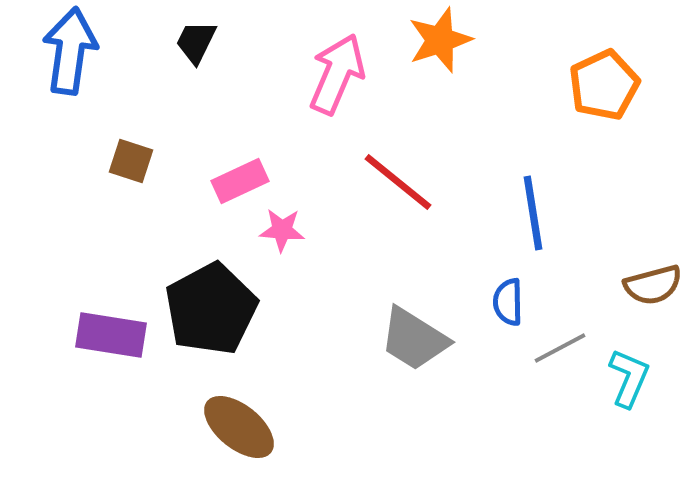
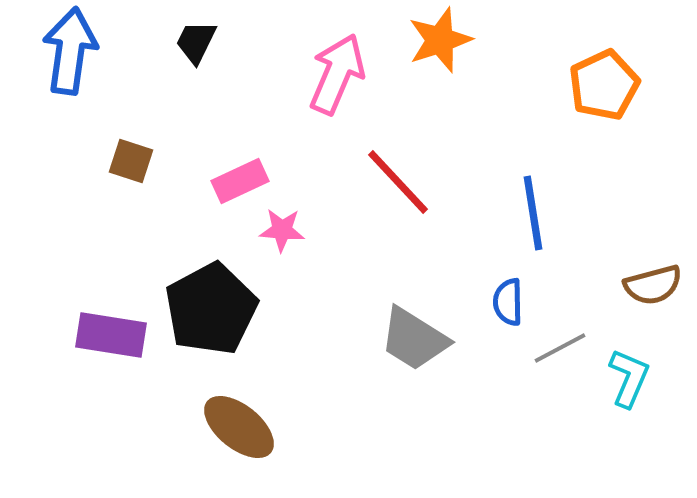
red line: rotated 8 degrees clockwise
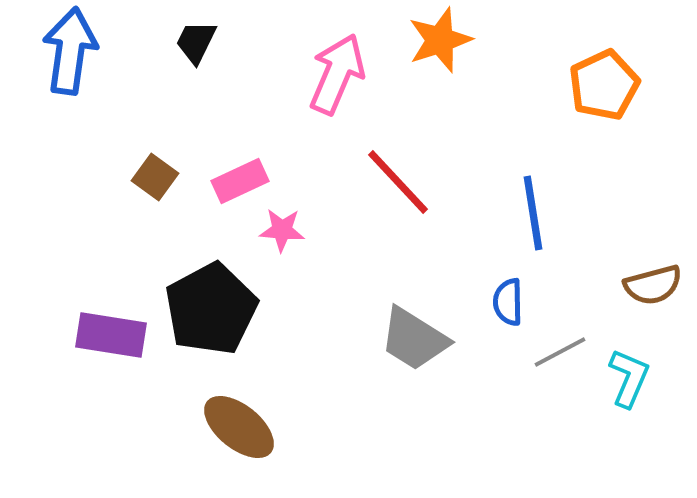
brown square: moved 24 px right, 16 px down; rotated 18 degrees clockwise
gray line: moved 4 px down
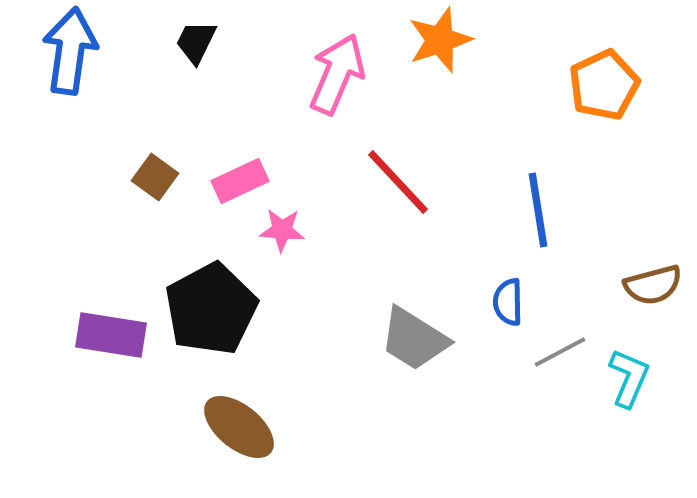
blue line: moved 5 px right, 3 px up
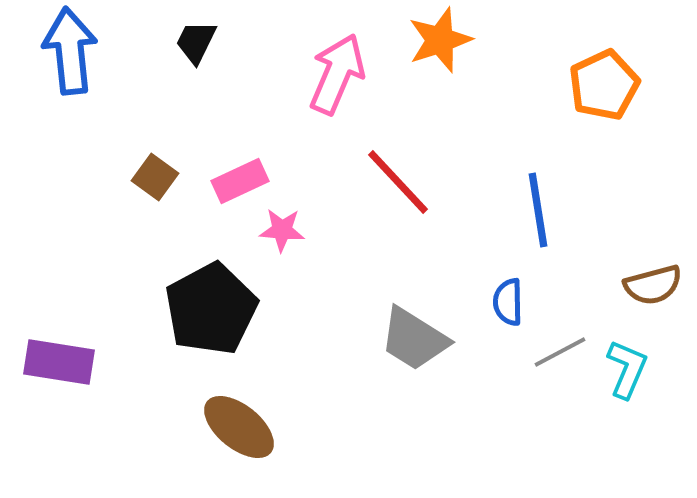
blue arrow: rotated 14 degrees counterclockwise
purple rectangle: moved 52 px left, 27 px down
cyan L-shape: moved 2 px left, 9 px up
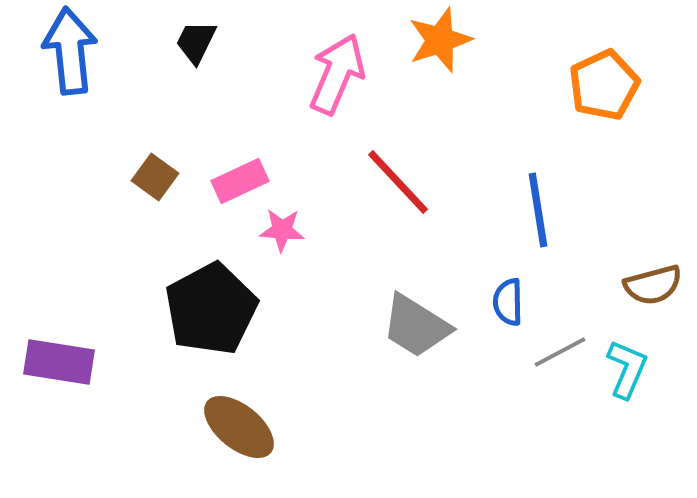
gray trapezoid: moved 2 px right, 13 px up
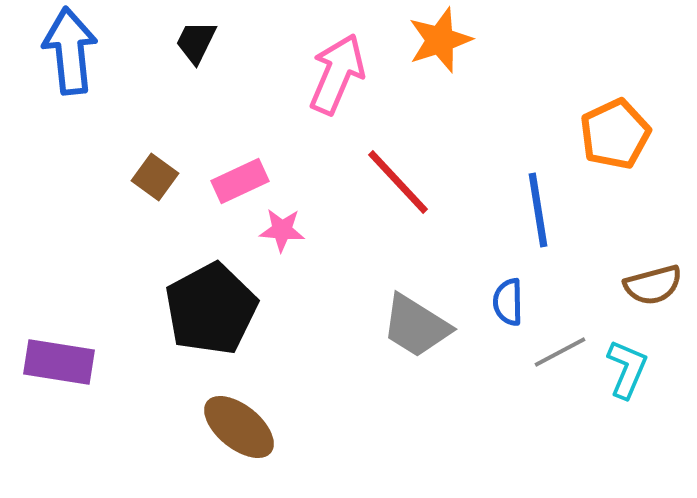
orange pentagon: moved 11 px right, 49 px down
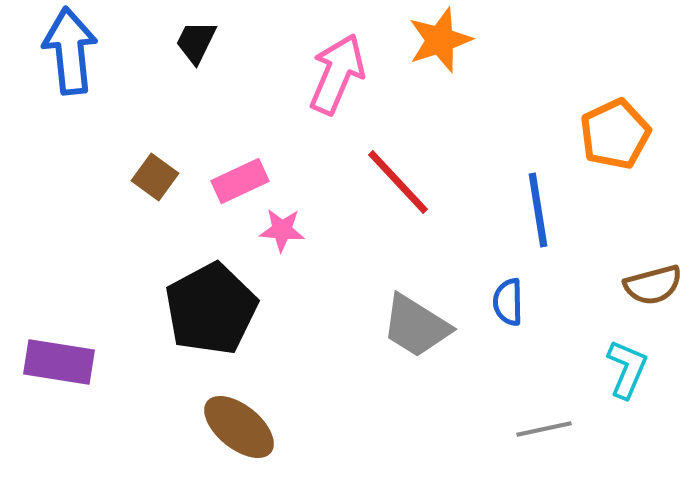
gray line: moved 16 px left, 77 px down; rotated 16 degrees clockwise
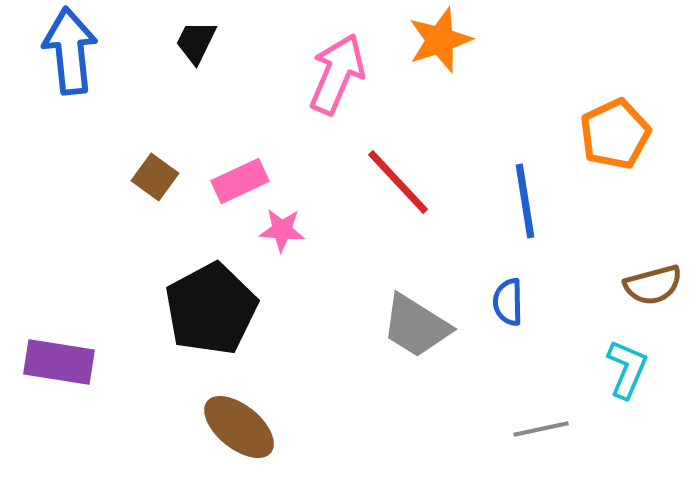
blue line: moved 13 px left, 9 px up
gray line: moved 3 px left
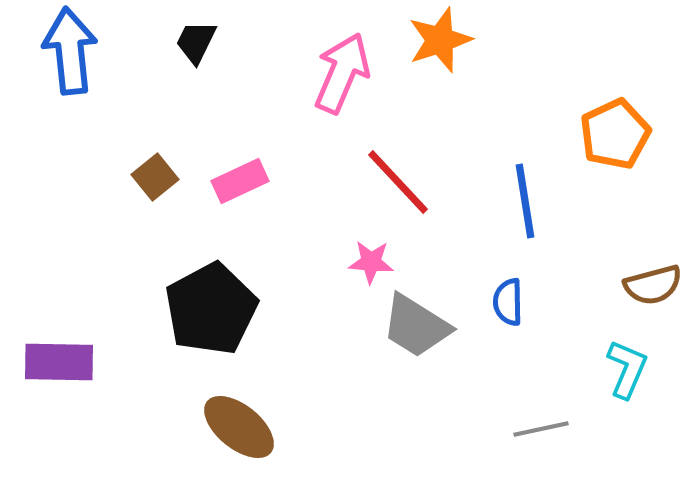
pink arrow: moved 5 px right, 1 px up
brown square: rotated 15 degrees clockwise
pink star: moved 89 px right, 32 px down
purple rectangle: rotated 8 degrees counterclockwise
